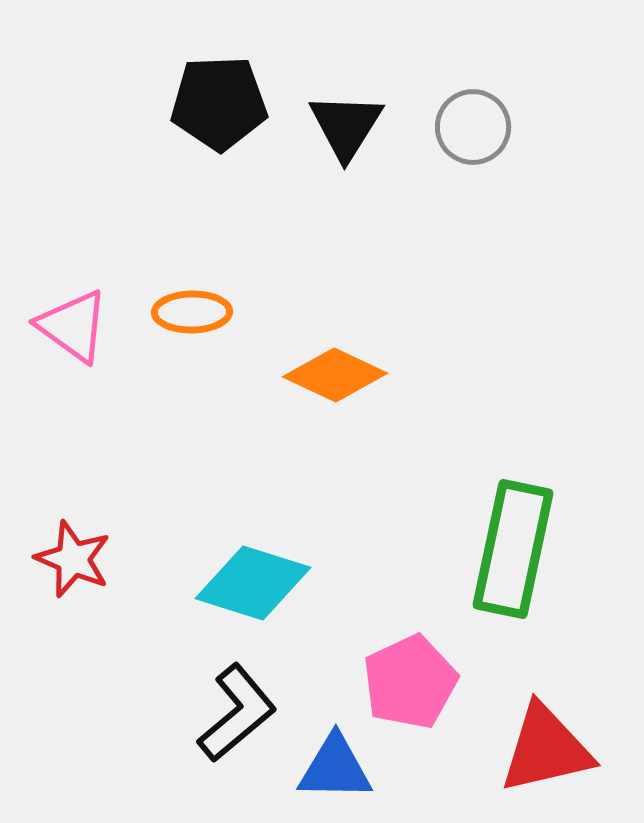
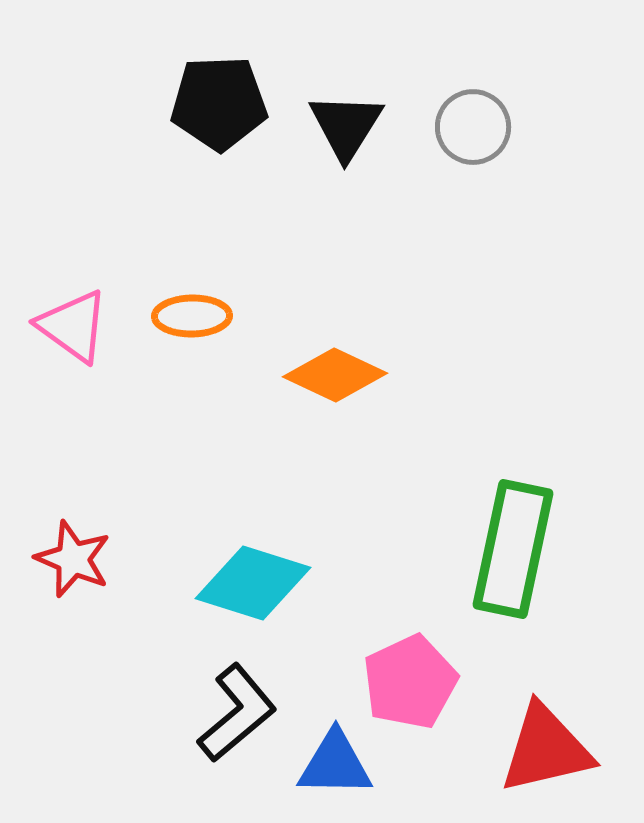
orange ellipse: moved 4 px down
blue triangle: moved 4 px up
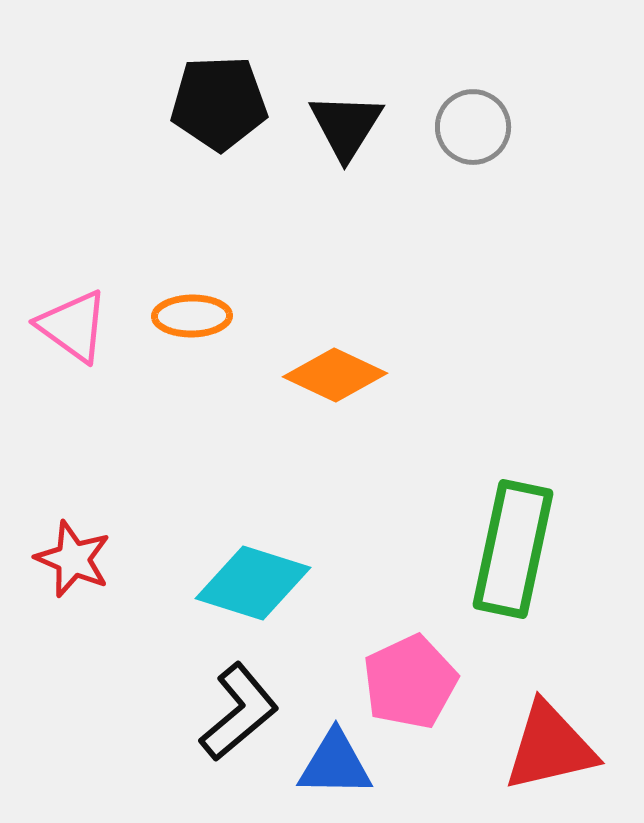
black L-shape: moved 2 px right, 1 px up
red triangle: moved 4 px right, 2 px up
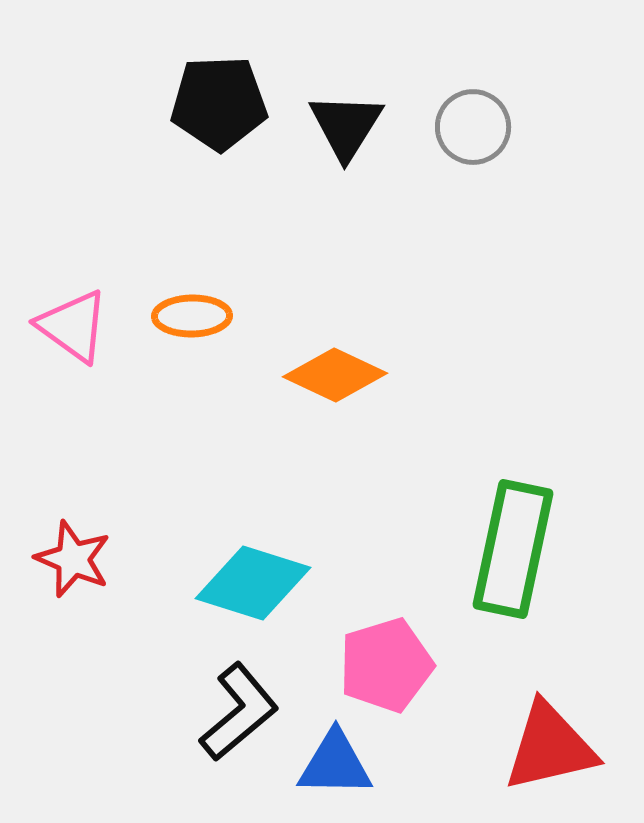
pink pentagon: moved 24 px left, 17 px up; rotated 8 degrees clockwise
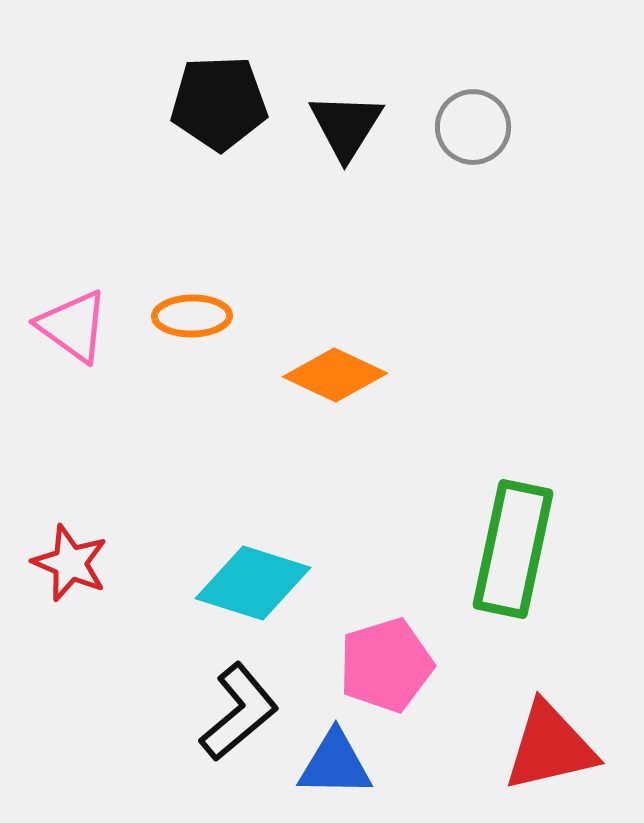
red star: moved 3 px left, 4 px down
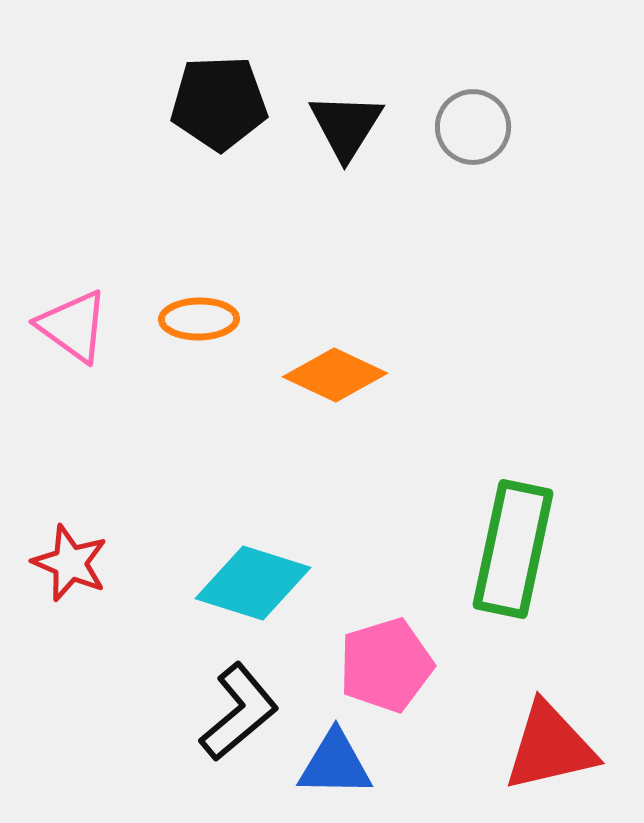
orange ellipse: moved 7 px right, 3 px down
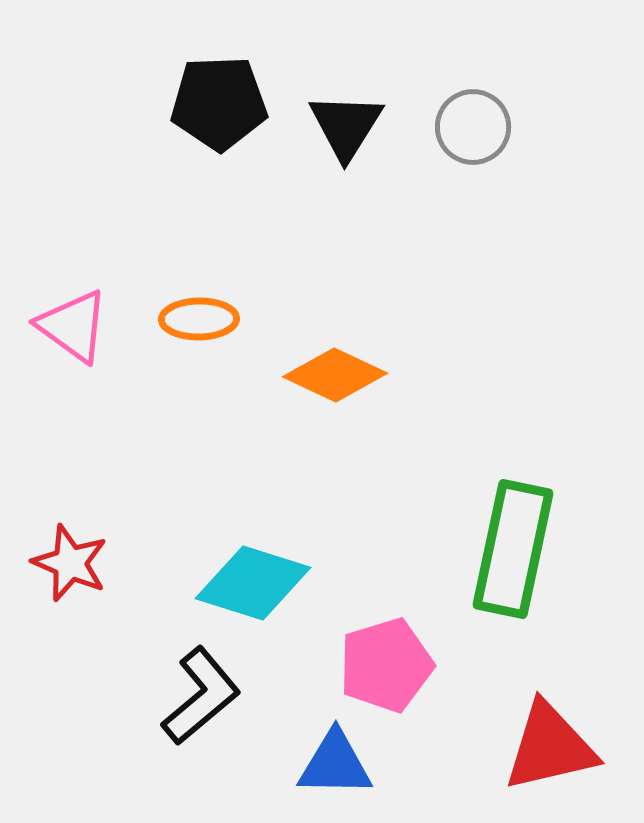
black L-shape: moved 38 px left, 16 px up
